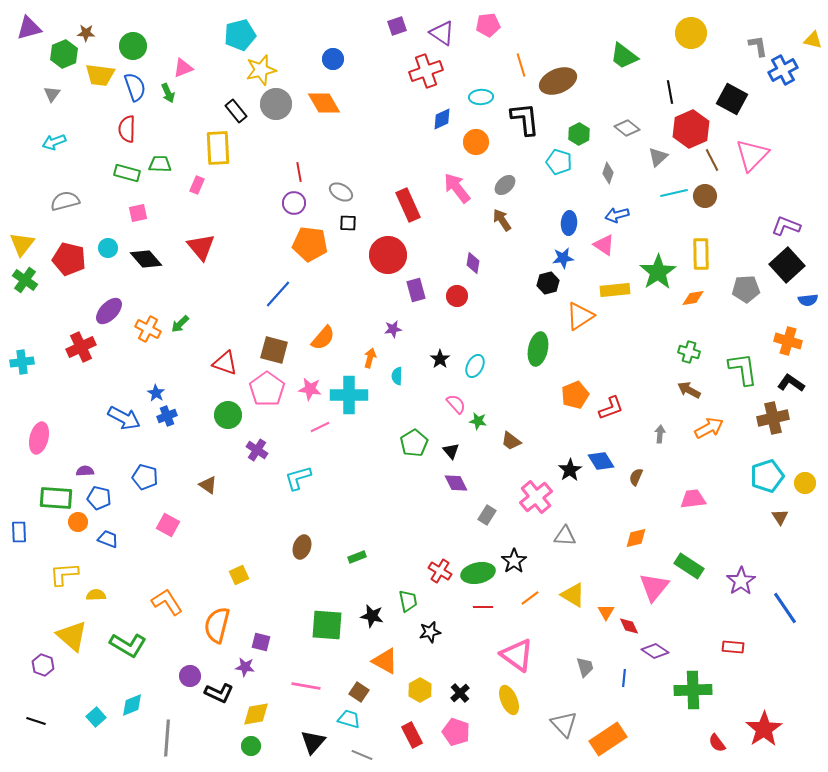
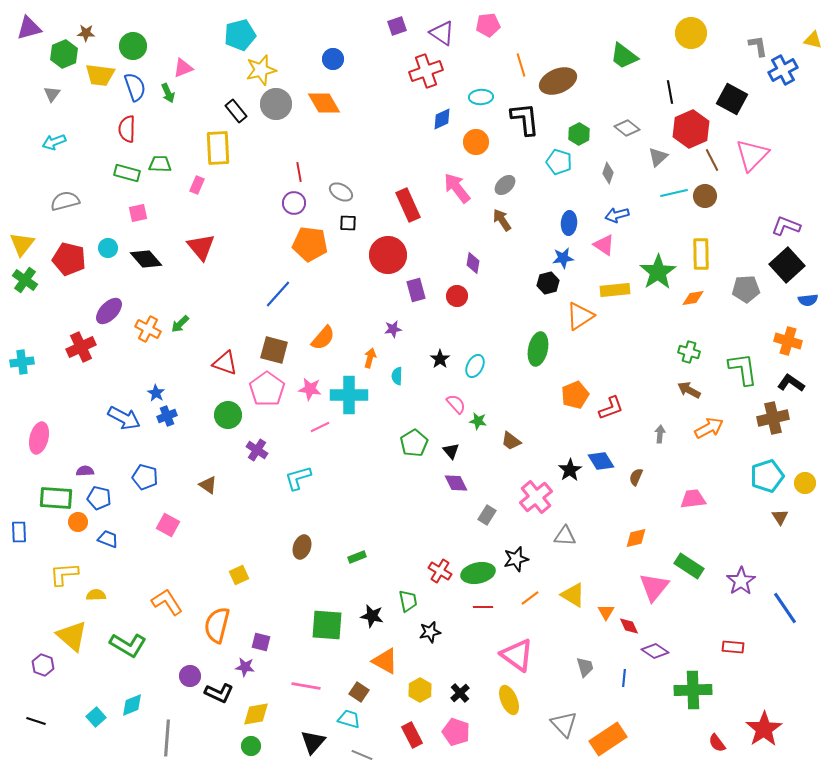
black star at (514, 561): moved 2 px right, 2 px up; rotated 20 degrees clockwise
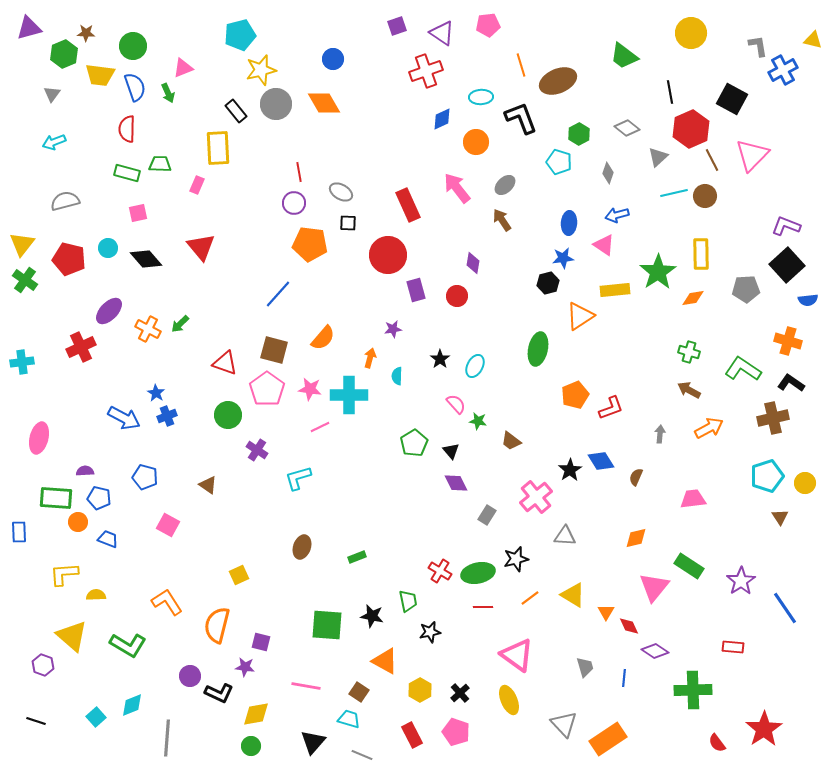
black L-shape at (525, 119): moved 4 px left, 1 px up; rotated 15 degrees counterclockwise
green L-shape at (743, 369): rotated 48 degrees counterclockwise
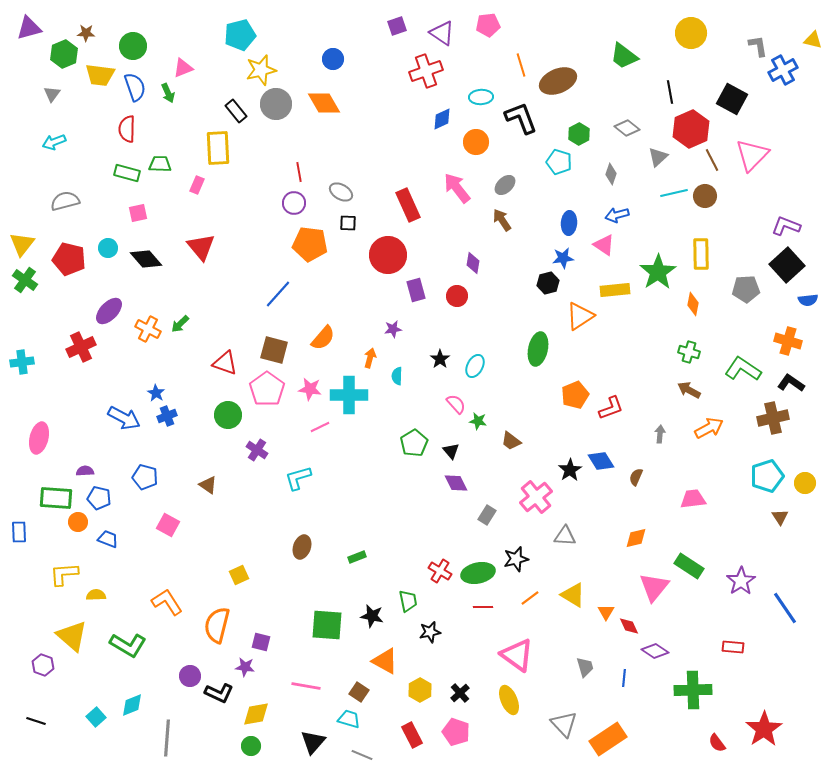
gray diamond at (608, 173): moved 3 px right, 1 px down
orange diamond at (693, 298): moved 6 px down; rotated 70 degrees counterclockwise
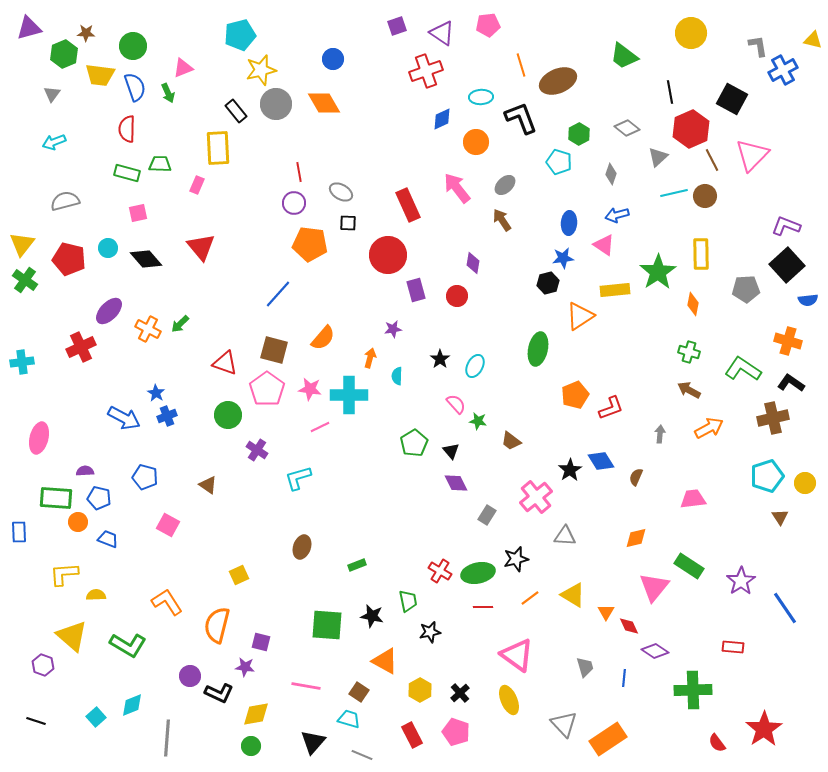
green rectangle at (357, 557): moved 8 px down
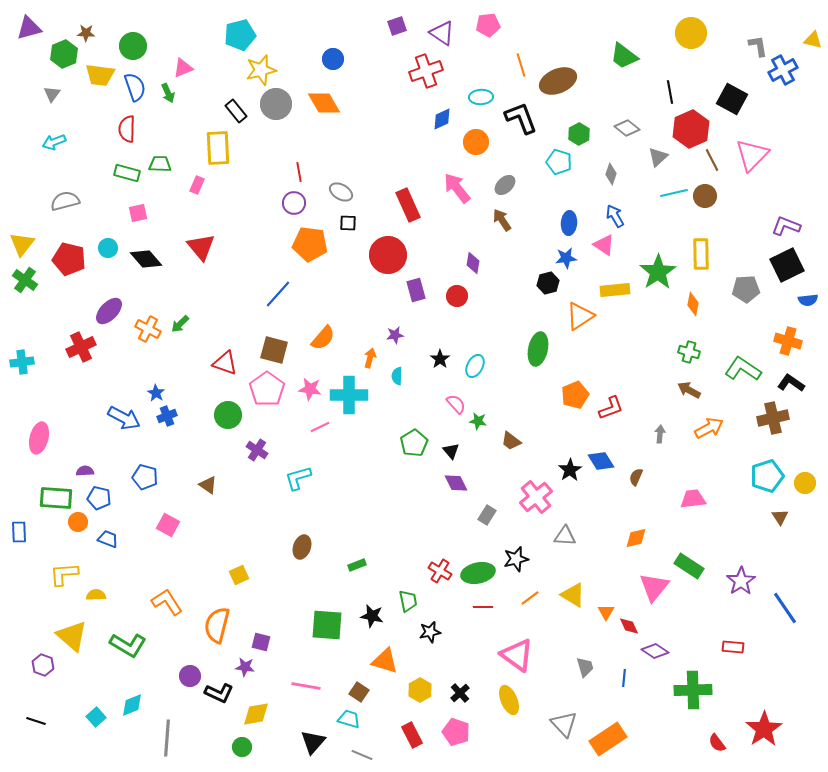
blue arrow at (617, 215): moved 2 px left, 1 px down; rotated 75 degrees clockwise
blue star at (563, 258): moved 3 px right
black square at (787, 265): rotated 16 degrees clockwise
purple star at (393, 329): moved 2 px right, 6 px down
orange triangle at (385, 661): rotated 12 degrees counterclockwise
green circle at (251, 746): moved 9 px left, 1 px down
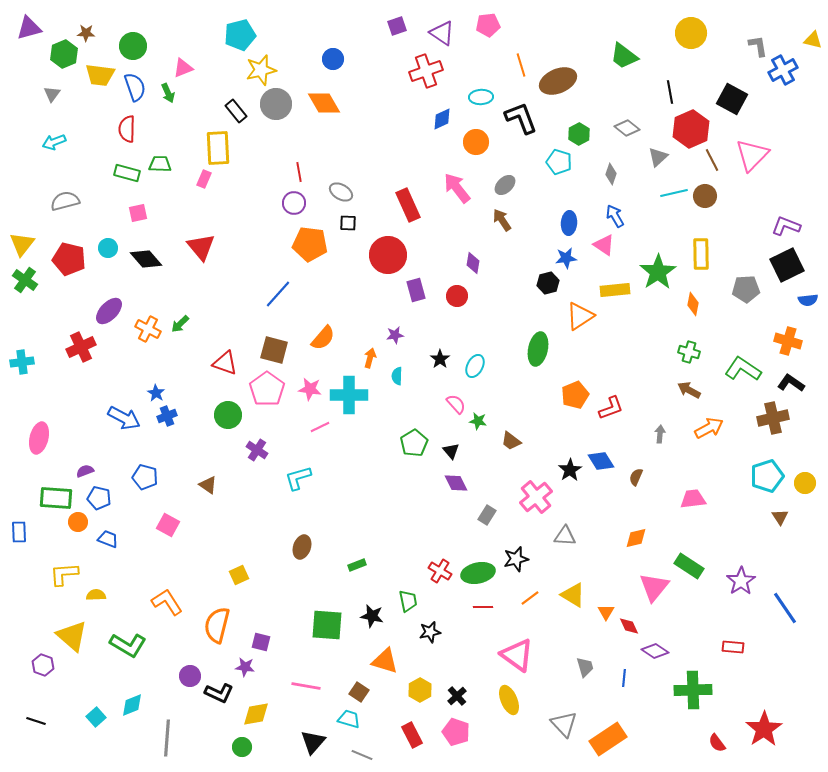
pink rectangle at (197, 185): moved 7 px right, 6 px up
purple semicircle at (85, 471): rotated 18 degrees counterclockwise
black cross at (460, 693): moved 3 px left, 3 px down
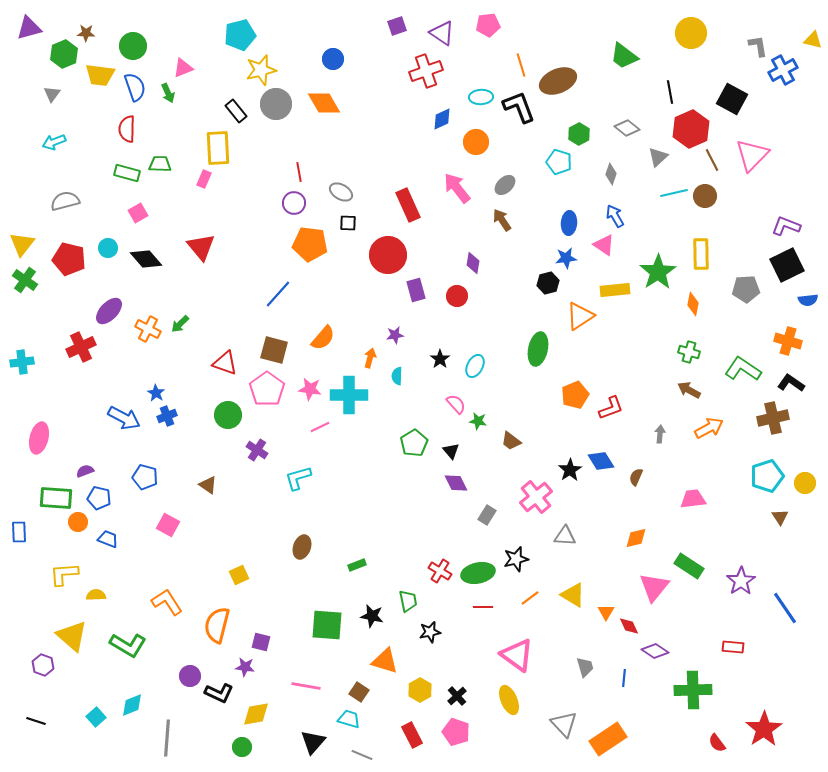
black L-shape at (521, 118): moved 2 px left, 11 px up
pink square at (138, 213): rotated 18 degrees counterclockwise
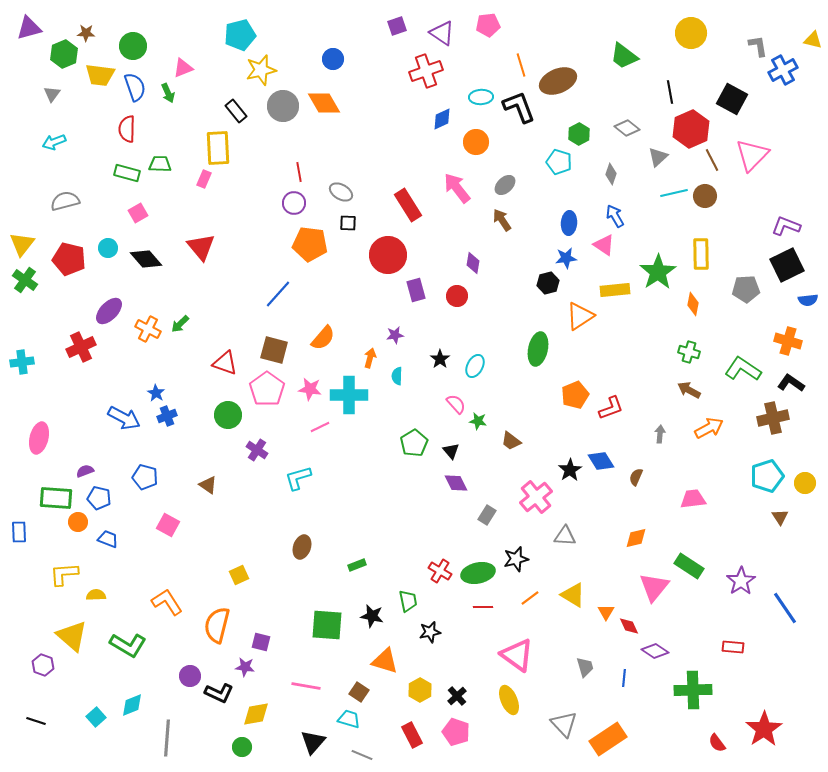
gray circle at (276, 104): moved 7 px right, 2 px down
red rectangle at (408, 205): rotated 8 degrees counterclockwise
